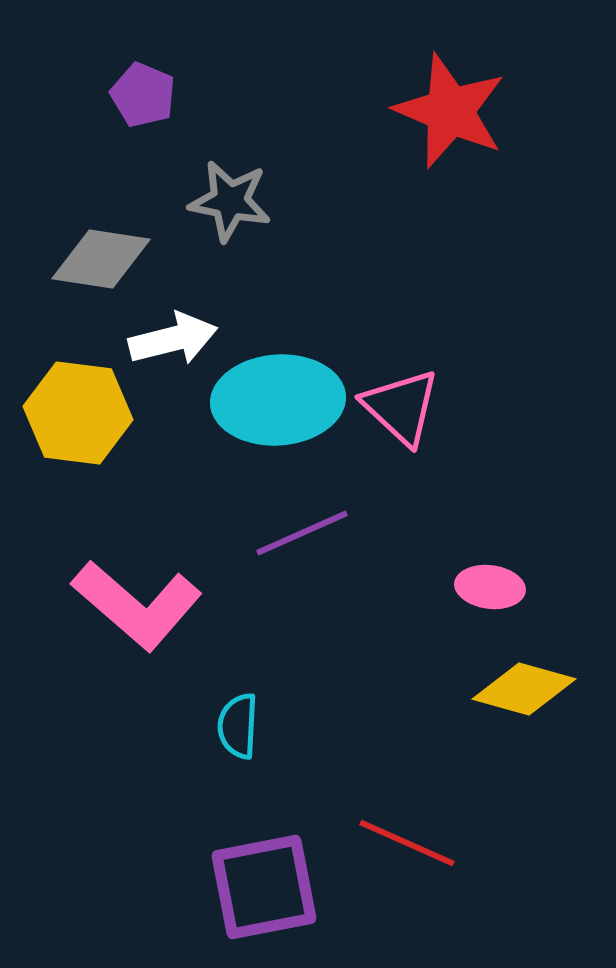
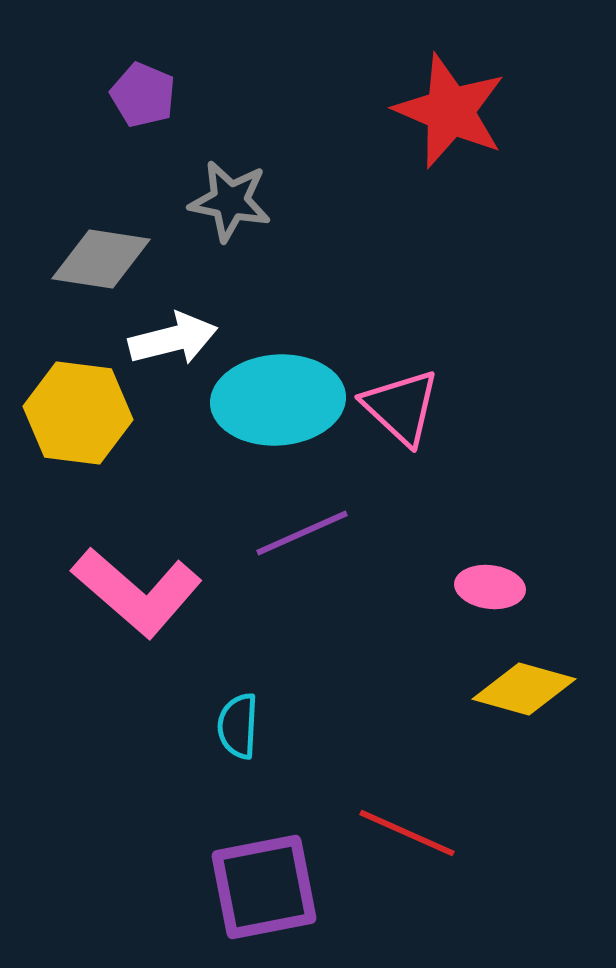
pink L-shape: moved 13 px up
red line: moved 10 px up
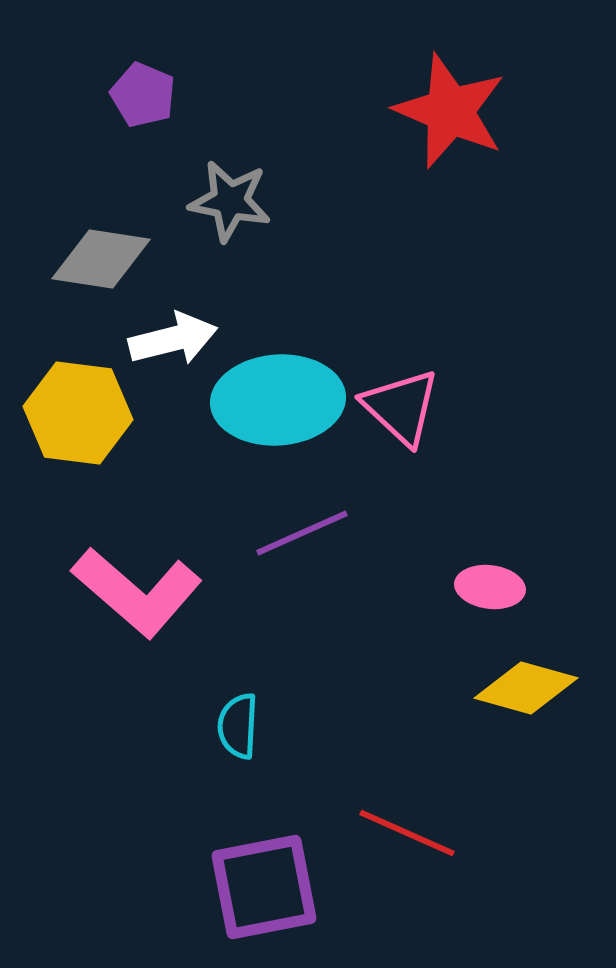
yellow diamond: moved 2 px right, 1 px up
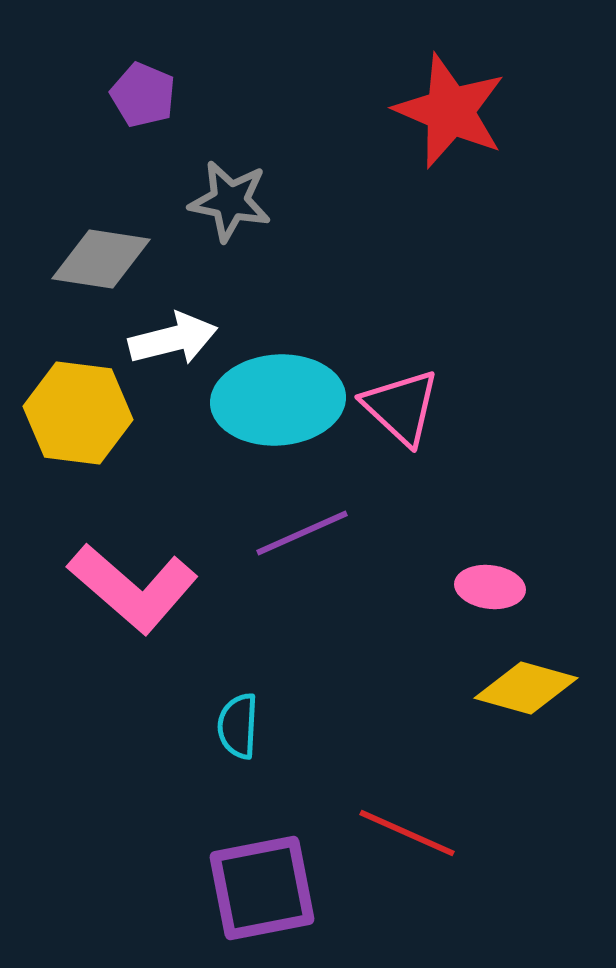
pink L-shape: moved 4 px left, 4 px up
purple square: moved 2 px left, 1 px down
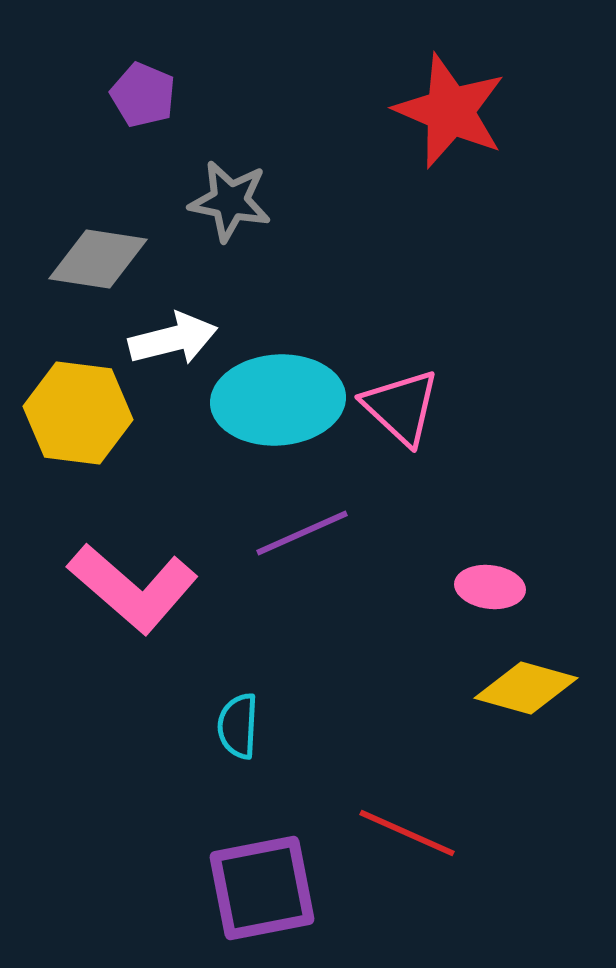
gray diamond: moved 3 px left
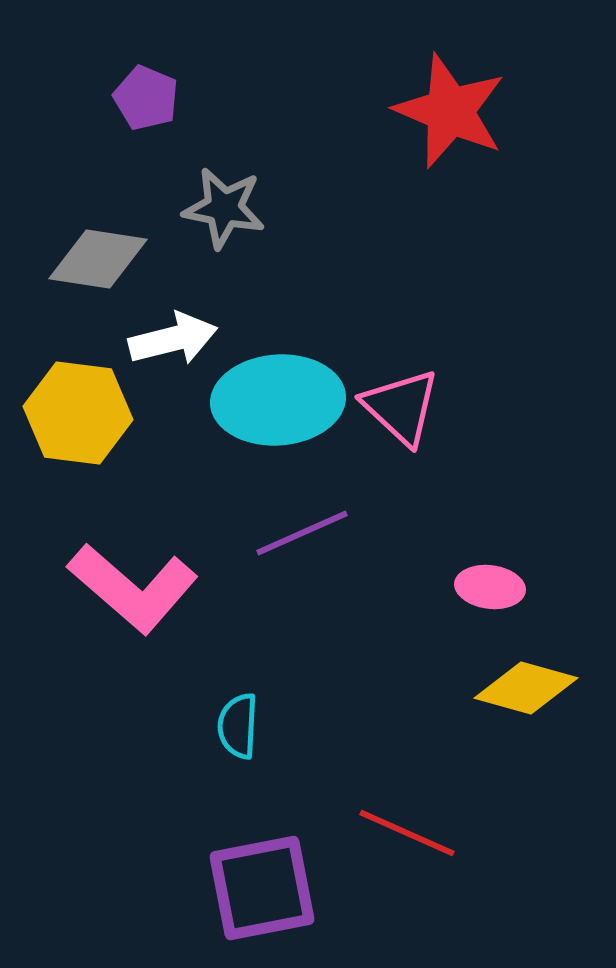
purple pentagon: moved 3 px right, 3 px down
gray star: moved 6 px left, 7 px down
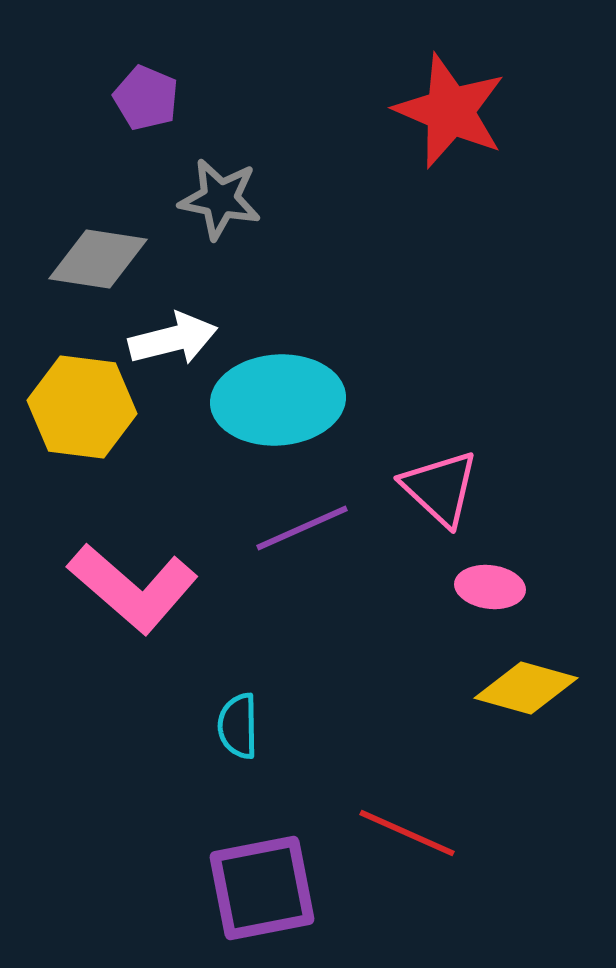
gray star: moved 4 px left, 9 px up
pink triangle: moved 39 px right, 81 px down
yellow hexagon: moved 4 px right, 6 px up
purple line: moved 5 px up
cyan semicircle: rotated 4 degrees counterclockwise
